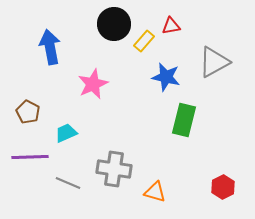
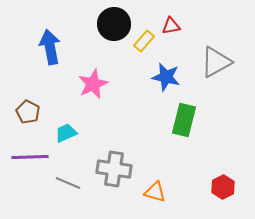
gray triangle: moved 2 px right
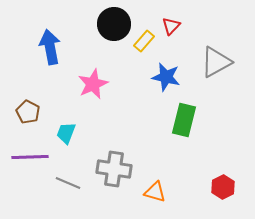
red triangle: rotated 36 degrees counterclockwise
cyan trapezoid: rotated 45 degrees counterclockwise
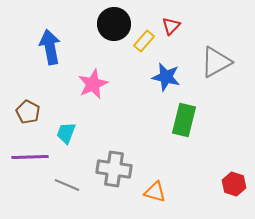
gray line: moved 1 px left, 2 px down
red hexagon: moved 11 px right, 3 px up; rotated 15 degrees counterclockwise
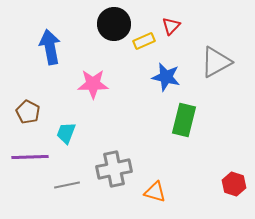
yellow rectangle: rotated 25 degrees clockwise
pink star: rotated 24 degrees clockwise
gray cross: rotated 20 degrees counterclockwise
gray line: rotated 35 degrees counterclockwise
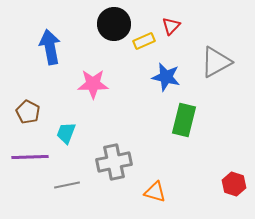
gray cross: moved 7 px up
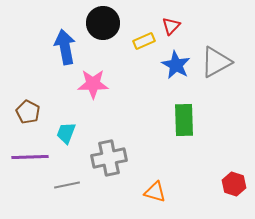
black circle: moved 11 px left, 1 px up
blue arrow: moved 15 px right
blue star: moved 10 px right, 12 px up; rotated 16 degrees clockwise
green rectangle: rotated 16 degrees counterclockwise
gray cross: moved 5 px left, 4 px up
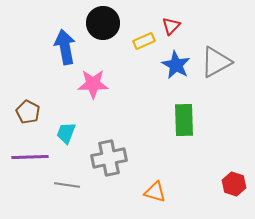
gray line: rotated 20 degrees clockwise
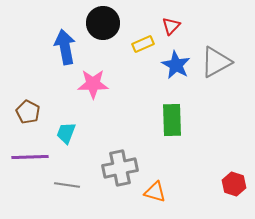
yellow rectangle: moved 1 px left, 3 px down
green rectangle: moved 12 px left
gray cross: moved 11 px right, 10 px down
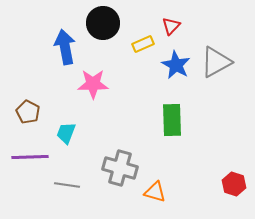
gray cross: rotated 28 degrees clockwise
